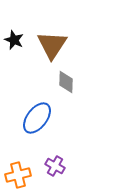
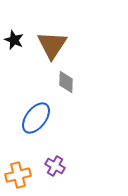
blue ellipse: moved 1 px left
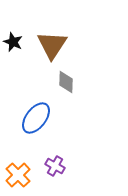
black star: moved 1 px left, 2 px down
orange cross: rotated 30 degrees counterclockwise
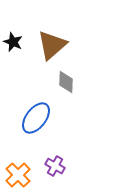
brown triangle: rotated 16 degrees clockwise
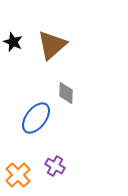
gray diamond: moved 11 px down
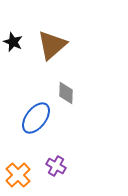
purple cross: moved 1 px right
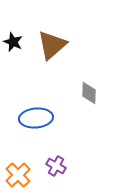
gray diamond: moved 23 px right
blue ellipse: rotated 48 degrees clockwise
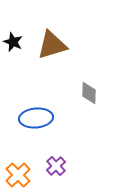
brown triangle: rotated 24 degrees clockwise
purple cross: rotated 18 degrees clockwise
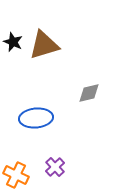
brown triangle: moved 8 px left
gray diamond: rotated 75 degrees clockwise
purple cross: moved 1 px left, 1 px down
orange cross: moved 2 px left; rotated 20 degrees counterclockwise
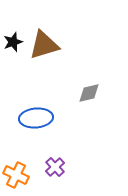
black star: rotated 30 degrees clockwise
